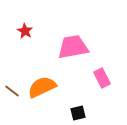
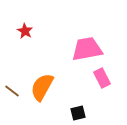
pink trapezoid: moved 14 px right, 2 px down
orange semicircle: rotated 36 degrees counterclockwise
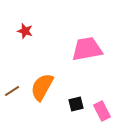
red star: rotated 14 degrees counterclockwise
pink rectangle: moved 33 px down
brown line: rotated 70 degrees counterclockwise
black square: moved 2 px left, 9 px up
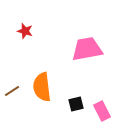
orange semicircle: rotated 36 degrees counterclockwise
